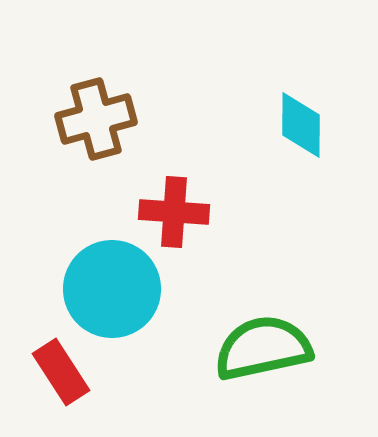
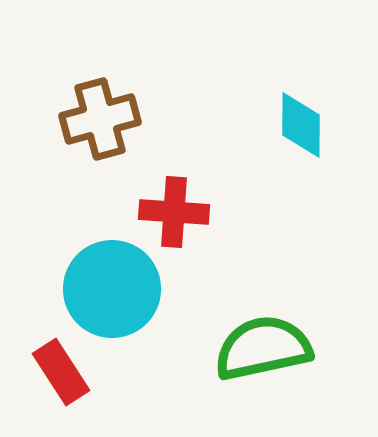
brown cross: moved 4 px right
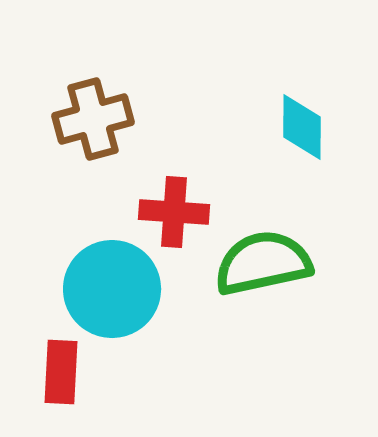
brown cross: moved 7 px left
cyan diamond: moved 1 px right, 2 px down
green semicircle: moved 85 px up
red rectangle: rotated 36 degrees clockwise
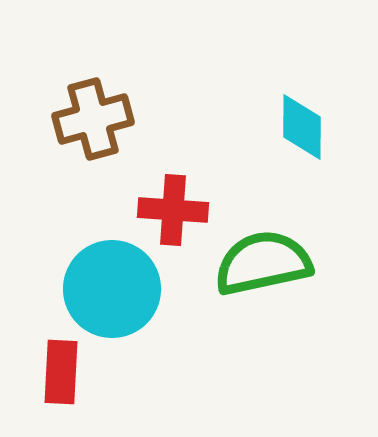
red cross: moved 1 px left, 2 px up
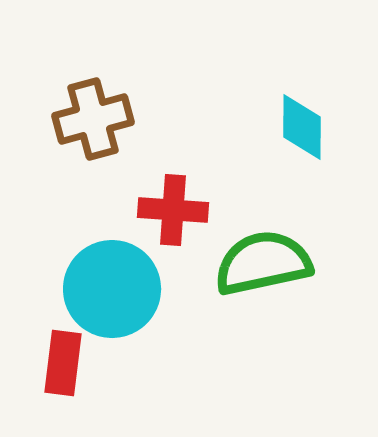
red rectangle: moved 2 px right, 9 px up; rotated 4 degrees clockwise
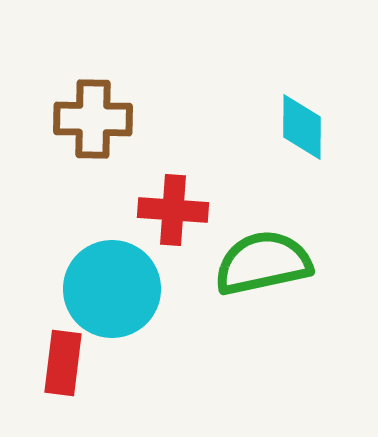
brown cross: rotated 16 degrees clockwise
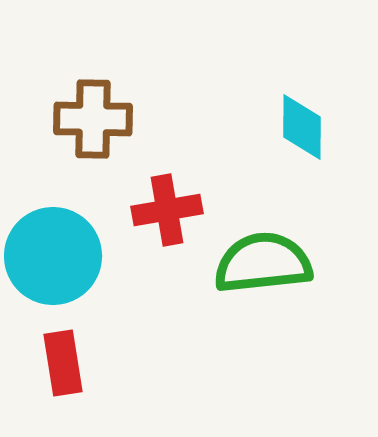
red cross: moved 6 px left; rotated 14 degrees counterclockwise
green semicircle: rotated 6 degrees clockwise
cyan circle: moved 59 px left, 33 px up
red rectangle: rotated 16 degrees counterclockwise
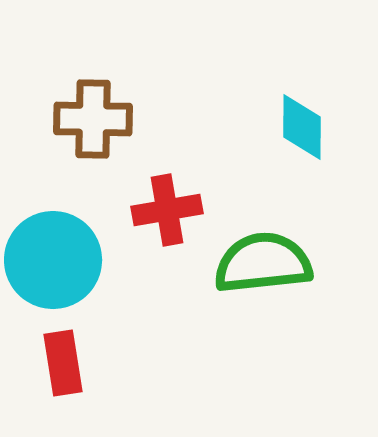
cyan circle: moved 4 px down
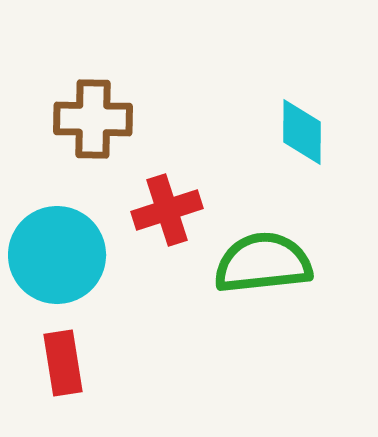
cyan diamond: moved 5 px down
red cross: rotated 8 degrees counterclockwise
cyan circle: moved 4 px right, 5 px up
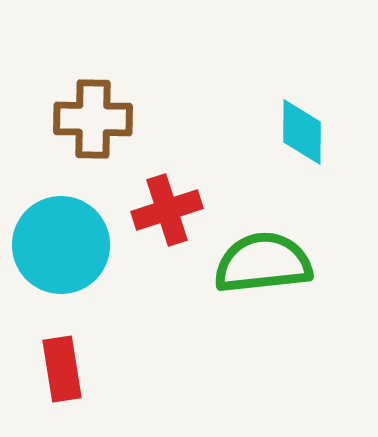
cyan circle: moved 4 px right, 10 px up
red rectangle: moved 1 px left, 6 px down
